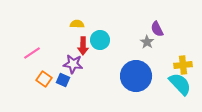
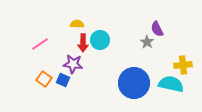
red arrow: moved 3 px up
pink line: moved 8 px right, 9 px up
blue circle: moved 2 px left, 7 px down
cyan semicircle: moved 9 px left; rotated 35 degrees counterclockwise
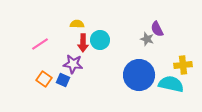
gray star: moved 3 px up; rotated 16 degrees counterclockwise
blue circle: moved 5 px right, 8 px up
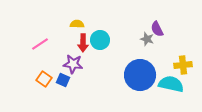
blue circle: moved 1 px right
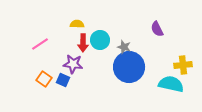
gray star: moved 23 px left, 8 px down
blue circle: moved 11 px left, 8 px up
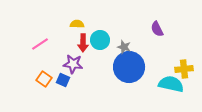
yellow cross: moved 1 px right, 4 px down
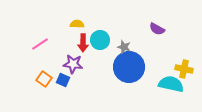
purple semicircle: rotated 35 degrees counterclockwise
yellow cross: rotated 18 degrees clockwise
